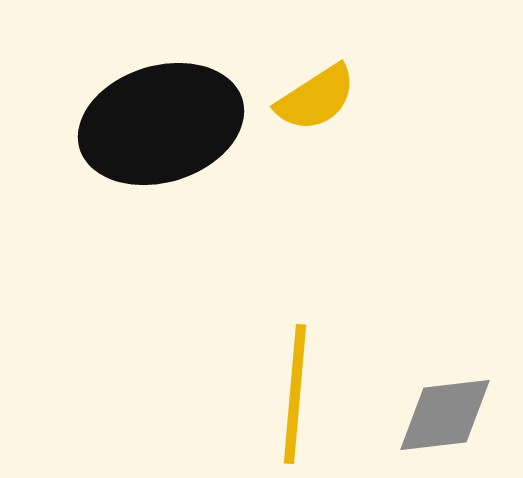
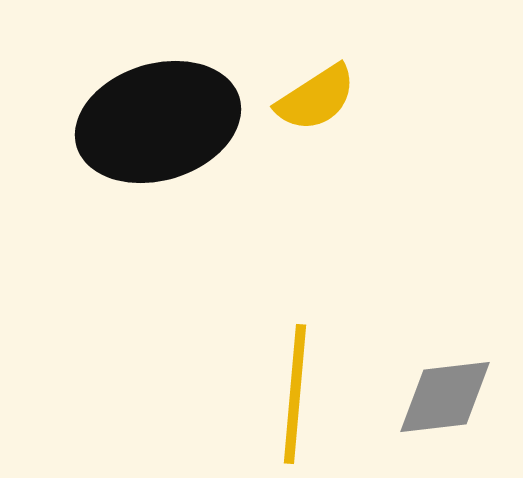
black ellipse: moved 3 px left, 2 px up
gray diamond: moved 18 px up
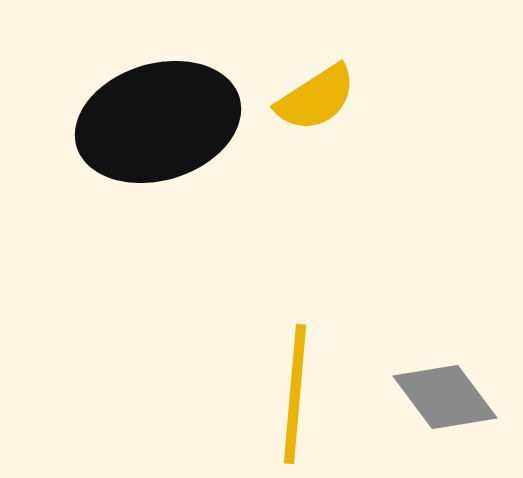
gray diamond: rotated 60 degrees clockwise
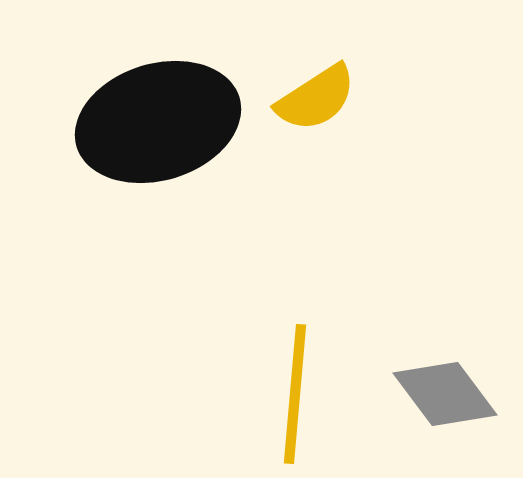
gray diamond: moved 3 px up
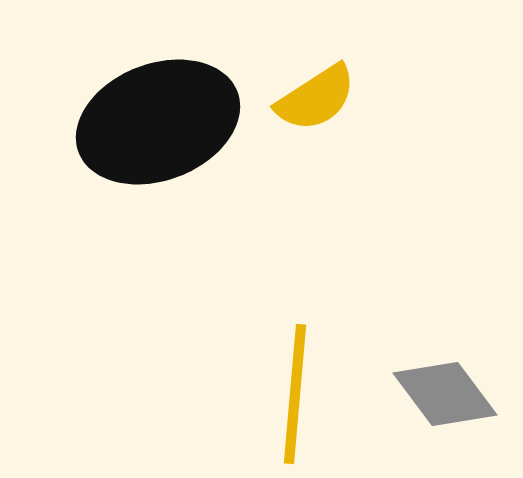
black ellipse: rotated 4 degrees counterclockwise
